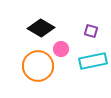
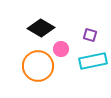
purple square: moved 1 px left, 4 px down
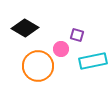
black diamond: moved 16 px left
purple square: moved 13 px left
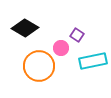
purple square: rotated 16 degrees clockwise
pink circle: moved 1 px up
orange circle: moved 1 px right
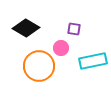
black diamond: moved 1 px right
purple square: moved 3 px left, 6 px up; rotated 24 degrees counterclockwise
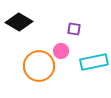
black diamond: moved 7 px left, 6 px up
pink circle: moved 3 px down
cyan rectangle: moved 1 px right, 1 px down
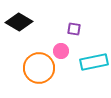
orange circle: moved 2 px down
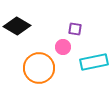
black diamond: moved 2 px left, 4 px down
purple square: moved 1 px right
pink circle: moved 2 px right, 4 px up
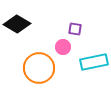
black diamond: moved 2 px up
